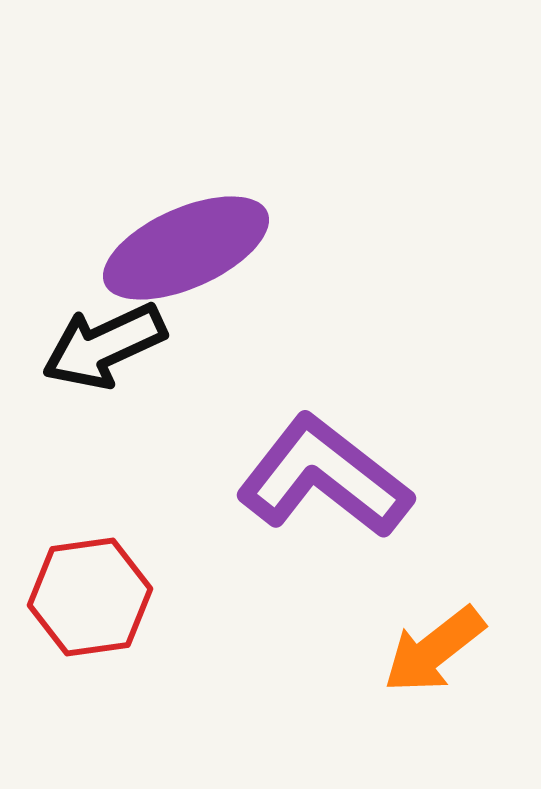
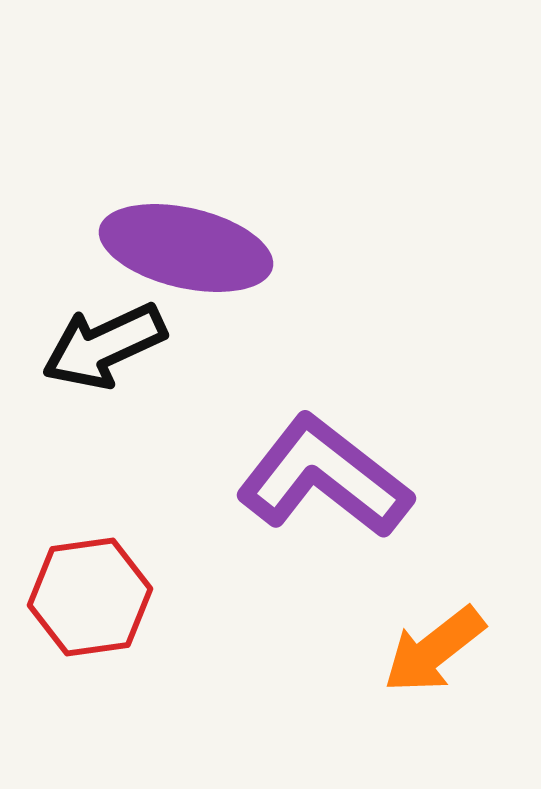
purple ellipse: rotated 37 degrees clockwise
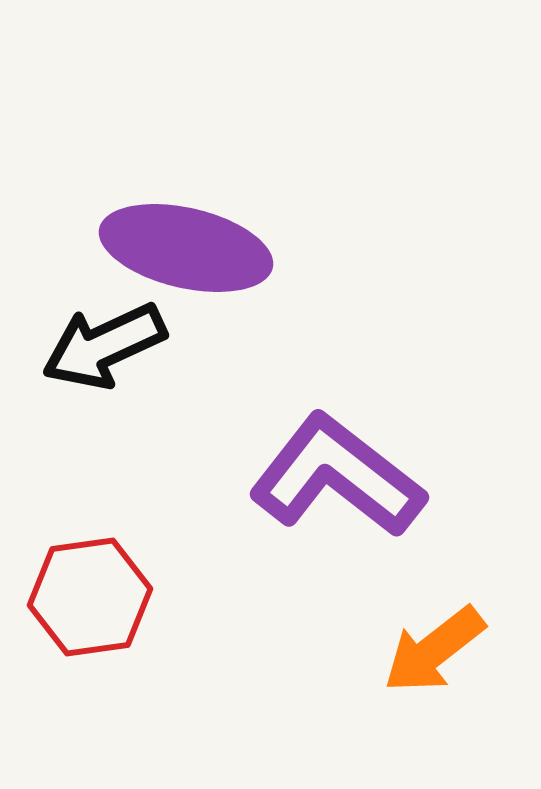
purple L-shape: moved 13 px right, 1 px up
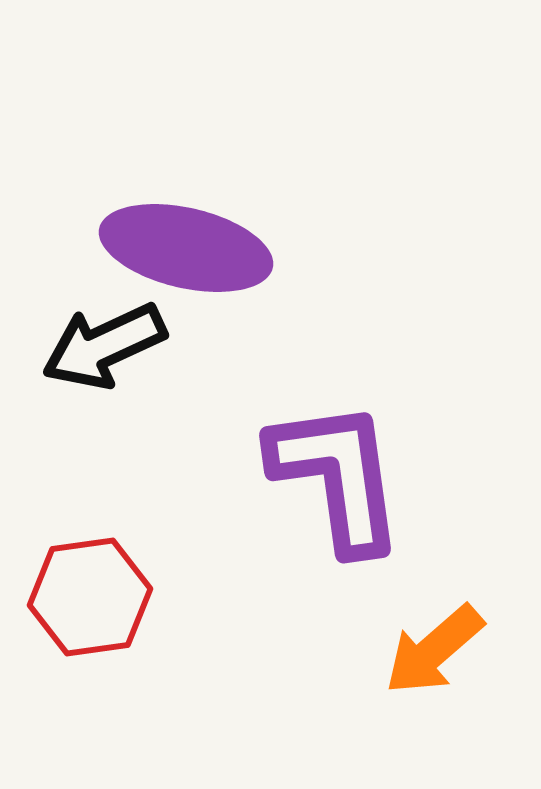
purple L-shape: rotated 44 degrees clockwise
orange arrow: rotated 3 degrees counterclockwise
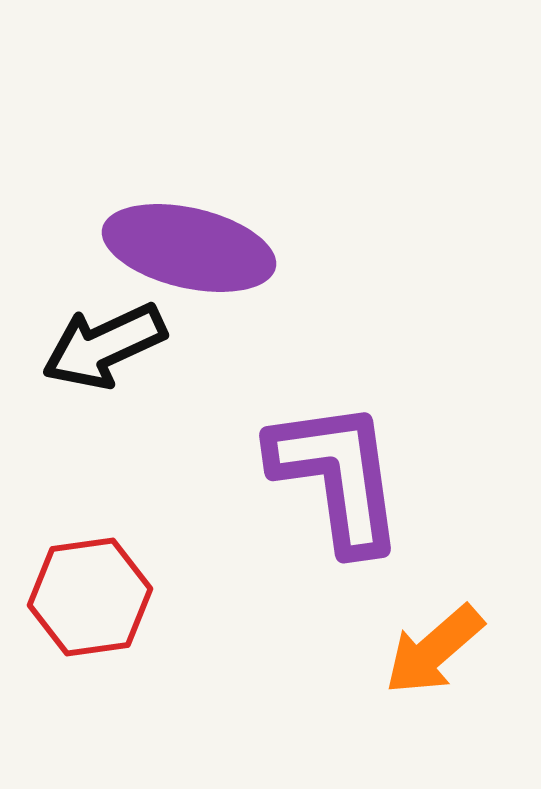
purple ellipse: moved 3 px right
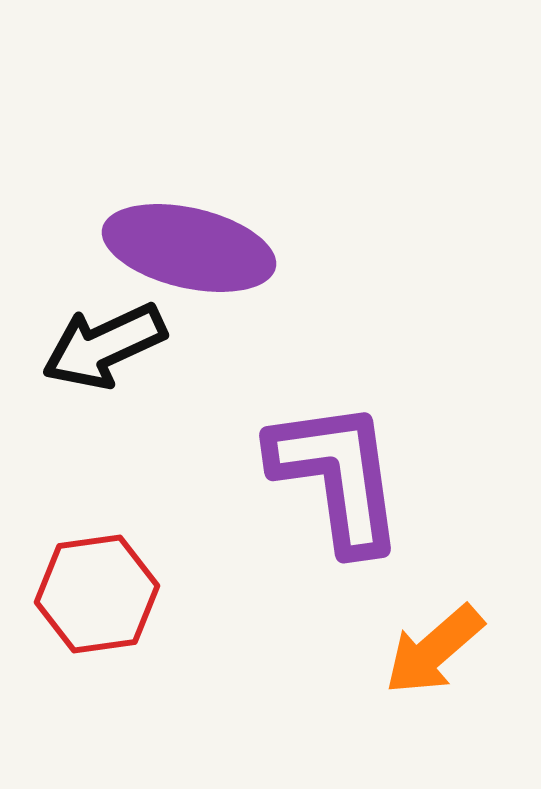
red hexagon: moved 7 px right, 3 px up
